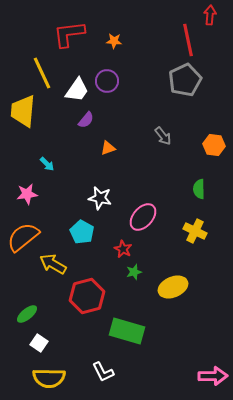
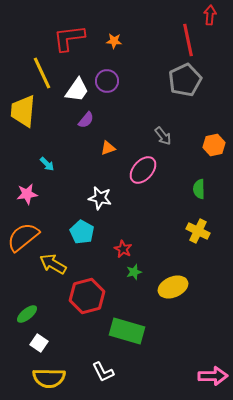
red L-shape: moved 4 px down
orange hexagon: rotated 20 degrees counterclockwise
pink ellipse: moved 47 px up
yellow cross: moved 3 px right
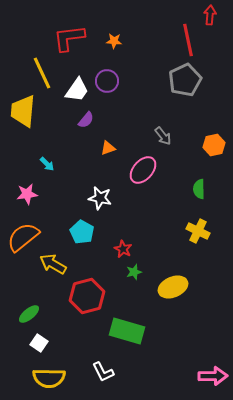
green ellipse: moved 2 px right
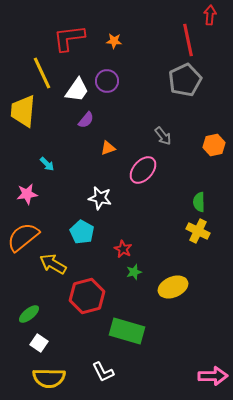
green semicircle: moved 13 px down
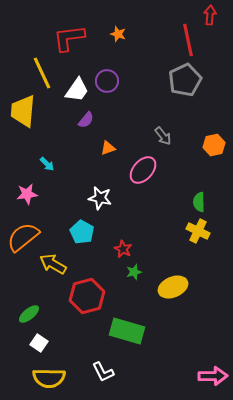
orange star: moved 4 px right, 7 px up; rotated 14 degrees clockwise
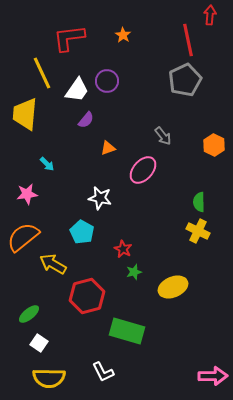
orange star: moved 5 px right, 1 px down; rotated 14 degrees clockwise
yellow trapezoid: moved 2 px right, 3 px down
orange hexagon: rotated 20 degrees counterclockwise
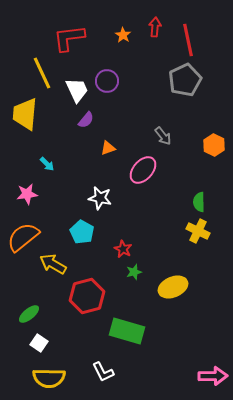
red arrow: moved 55 px left, 12 px down
white trapezoid: rotated 60 degrees counterclockwise
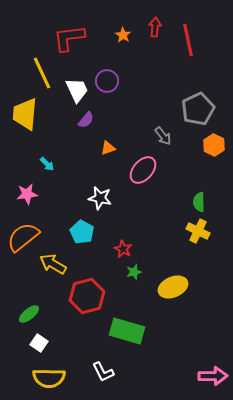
gray pentagon: moved 13 px right, 29 px down
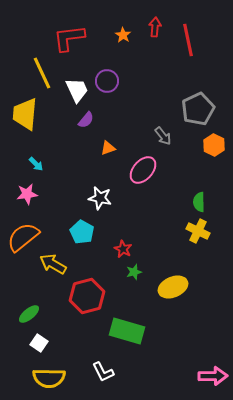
cyan arrow: moved 11 px left
